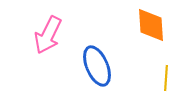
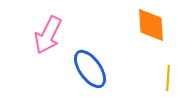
blue ellipse: moved 7 px left, 3 px down; rotated 12 degrees counterclockwise
yellow line: moved 2 px right
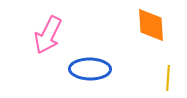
blue ellipse: rotated 54 degrees counterclockwise
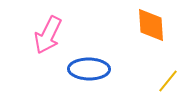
blue ellipse: moved 1 px left
yellow line: moved 3 px down; rotated 35 degrees clockwise
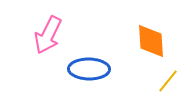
orange diamond: moved 16 px down
